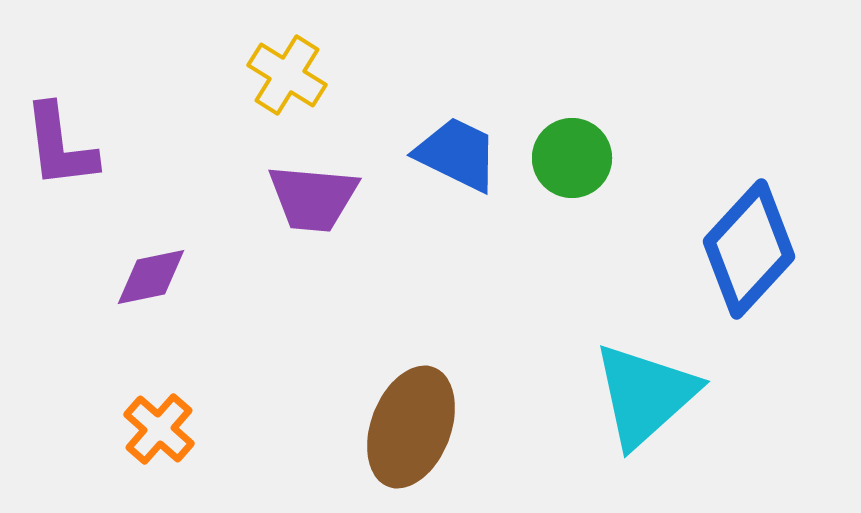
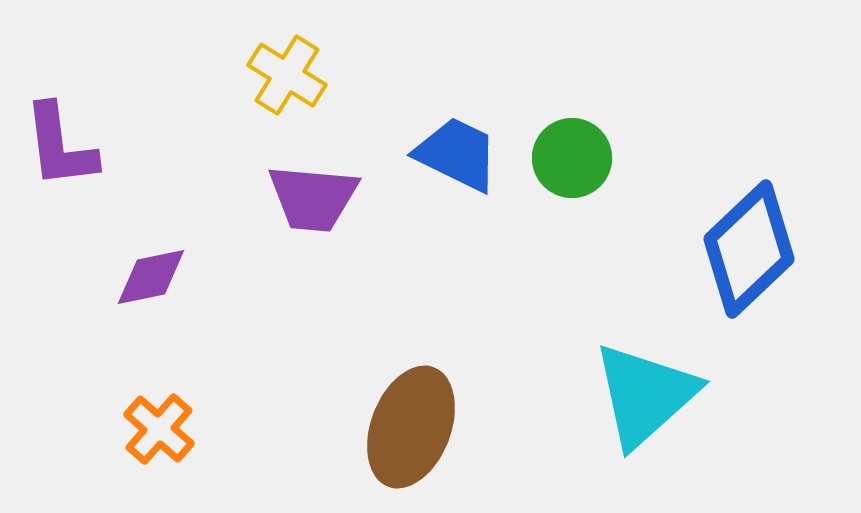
blue diamond: rotated 4 degrees clockwise
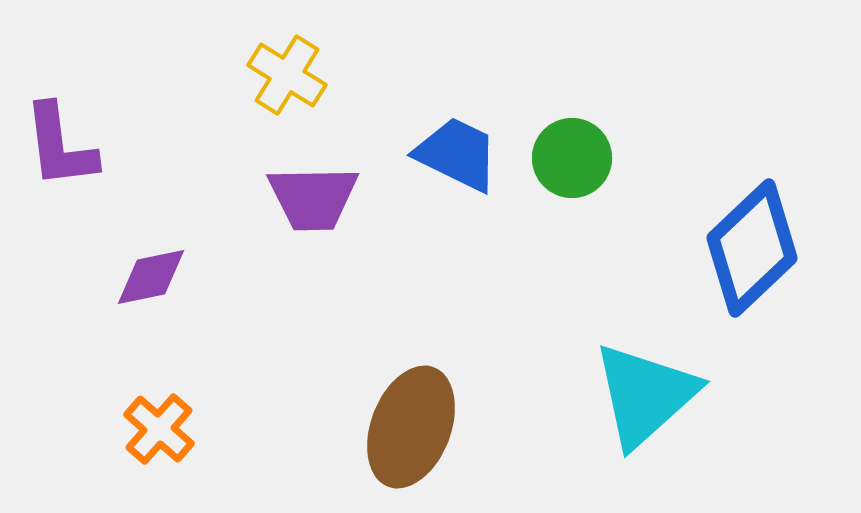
purple trapezoid: rotated 6 degrees counterclockwise
blue diamond: moved 3 px right, 1 px up
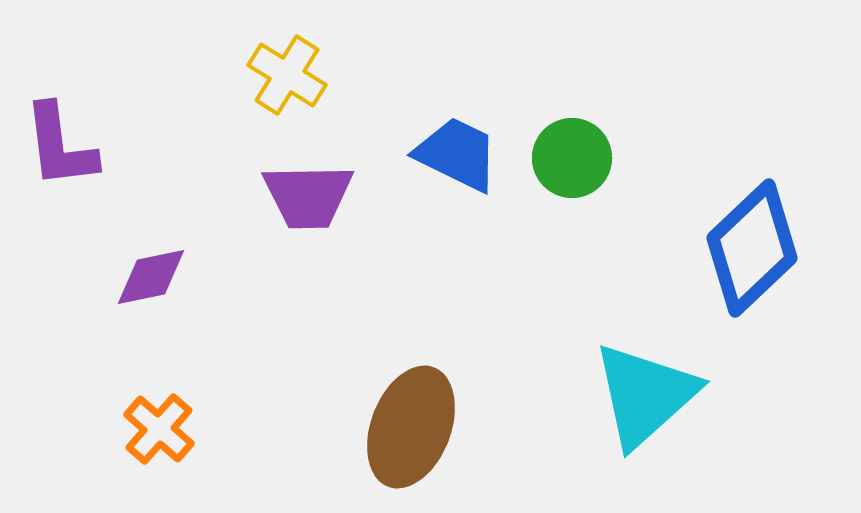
purple trapezoid: moved 5 px left, 2 px up
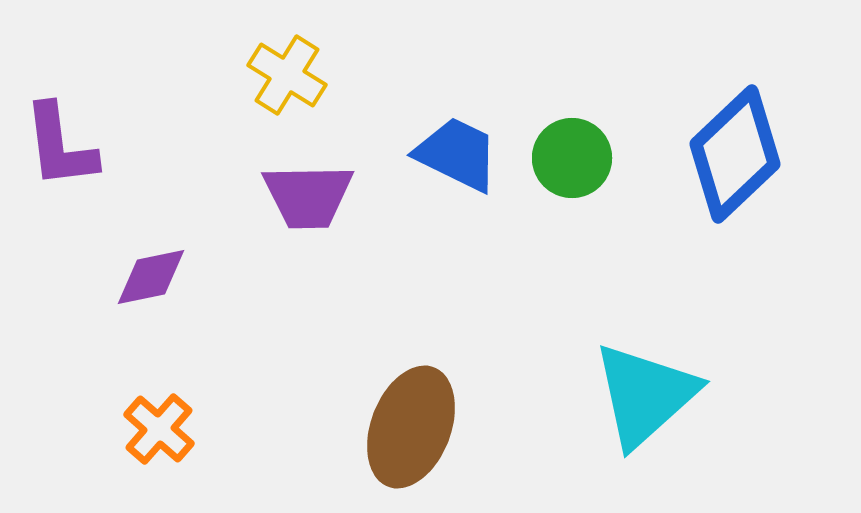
blue diamond: moved 17 px left, 94 px up
